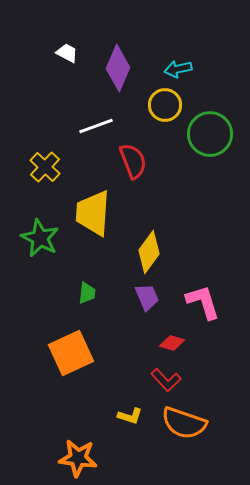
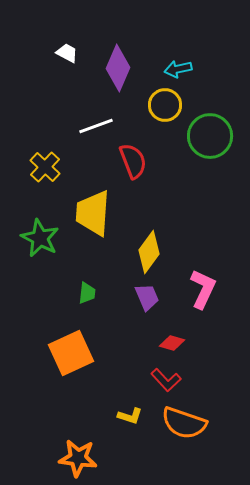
green circle: moved 2 px down
pink L-shape: moved 13 px up; rotated 42 degrees clockwise
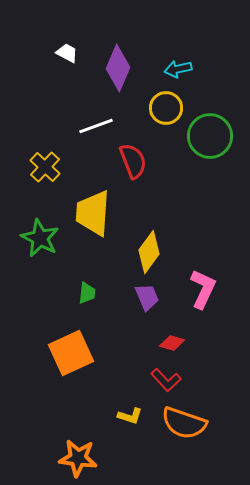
yellow circle: moved 1 px right, 3 px down
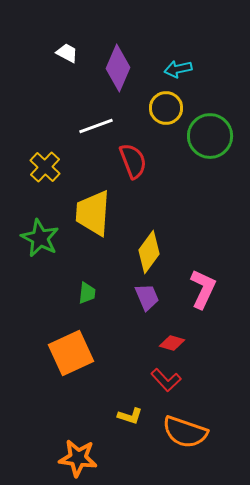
orange semicircle: moved 1 px right, 9 px down
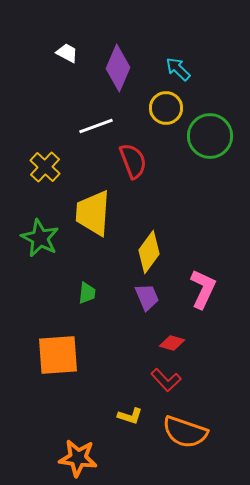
cyan arrow: rotated 56 degrees clockwise
orange square: moved 13 px left, 2 px down; rotated 21 degrees clockwise
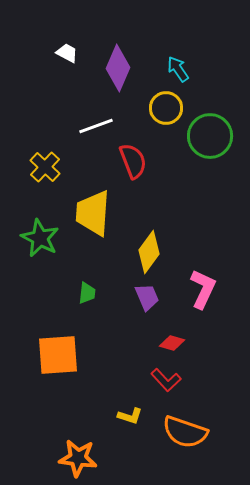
cyan arrow: rotated 12 degrees clockwise
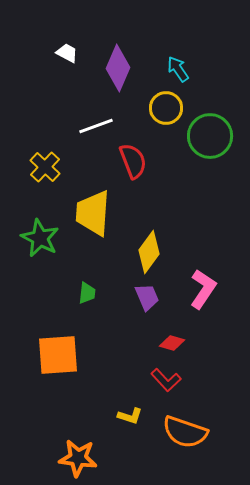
pink L-shape: rotated 9 degrees clockwise
